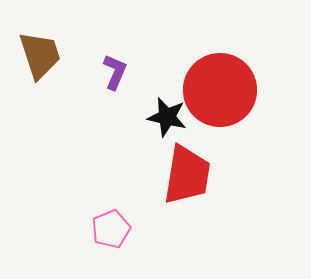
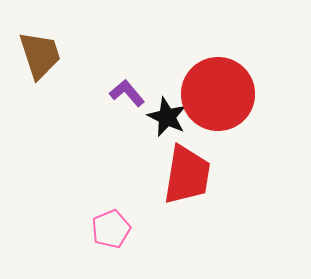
purple L-shape: moved 12 px right, 21 px down; rotated 63 degrees counterclockwise
red circle: moved 2 px left, 4 px down
black star: rotated 12 degrees clockwise
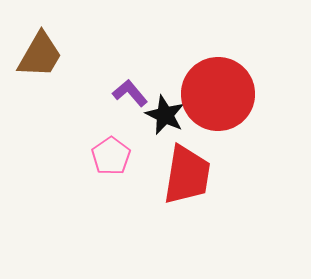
brown trapezoid: rotated 48 degrees clockwise
purple L-shape: moved 3 px right
black star: moved 2 px left, 2 px up
pink pentagon: moved 73 px up; rotated 12 degrees counterclockwise
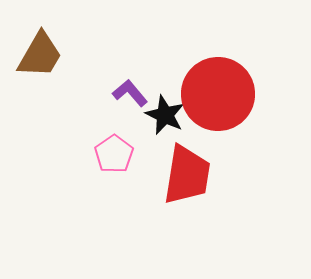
pink pentagon: moved 3 px right, 2 px up
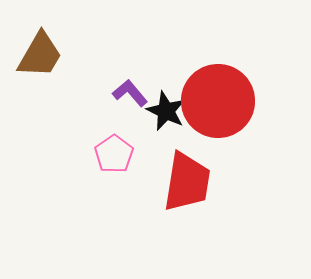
red circle: moved 7 px down
black star: moved 1 px right, 4 px up
red trapezoid: moved 7 px down
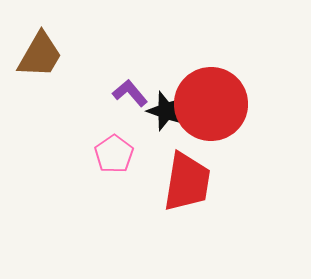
red circle: moved 7 px left, 3 px down
black star: rotated 6 degrees counterclockwise
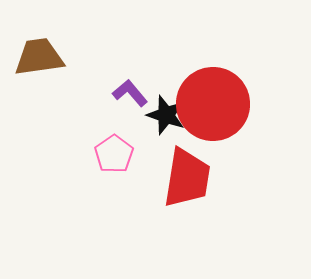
brown trapezoid: moved 1 px left, 2 px down; rotated 128 degrees counterclockwise
red circle: moved 2 px right
black star: moved 4 px down
red trapezoid: moved 4 px up
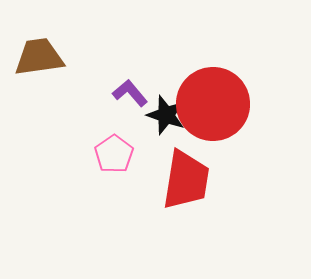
red trapezoid: moved 1 px left, 2 px down
